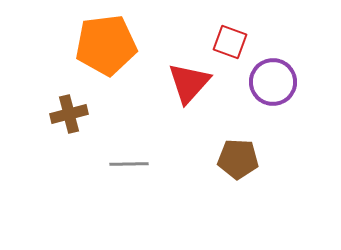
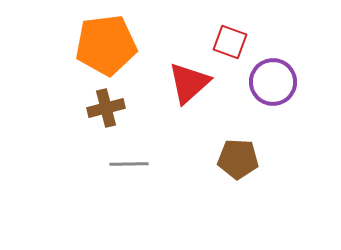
red triangle: rotated 6 degrees clockwise
brown cross: moved 37 px right, 6 px up
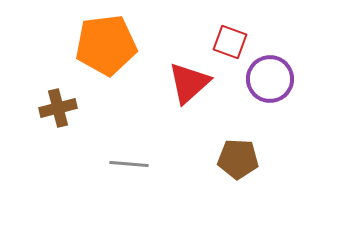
purple circle: moved 3 px left, 3 px up
brown cross: moved 48 px left
gray line: rotated 6 degrees clockwise
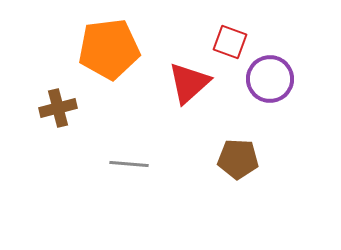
orange pentagon: moved 3 px right, 4 px down
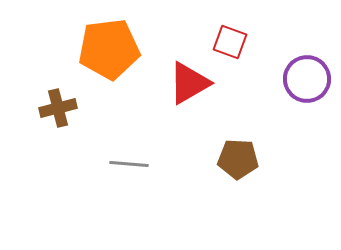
purple circle: moved 37 px right
red triangle: rotated 12 degrees clockwise
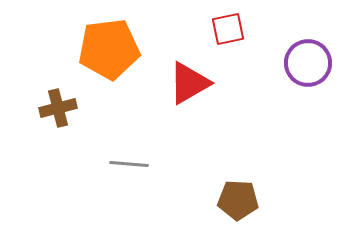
red square: moved 2 px left, 13 px up; rotated 32 degrees counterclockwise
purple circle: moved 1 px right, 16 px up
brown pentagon: moved 41 px down
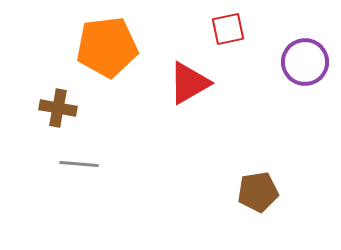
orange pentagon: moved 2 px left, 2 px up
purple circle: moved 3 px left, 1 px up
brown cross: rotated 24 degrees clockwise
gray line: moved 50 px left
brown pentagon: moved 20 px right, 8 px up; rotated 12 degrees counterclockwise
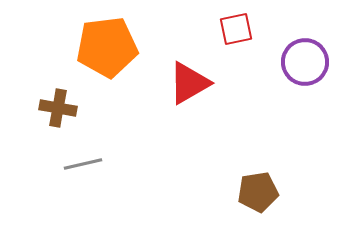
red square: moved 8 px right
gray line: moved 4 px right; rotated 18 degrees counterclockwise
